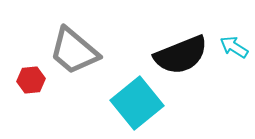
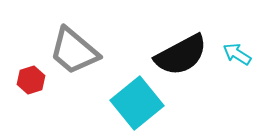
cyan arrow: moved 3 px right, 7 px down
black semicircle: rotated 6 degrees counterclockwise
red hexagon: rotated 12 degrees counterclockwise
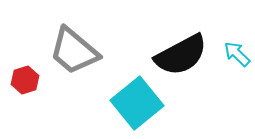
cyan arrow: rotated 12 degrees clockwise
red hexagon: moved 6 px left
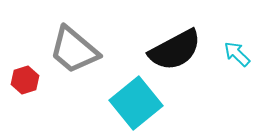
gray trapezoid: moved 1 px up
black semicircle: moved 6 px left, 5 px up
cyan square: moved 1 px left
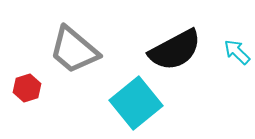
cyan arrow: moved 2 px up
red hexagon: moved 2 px right, 8 px down
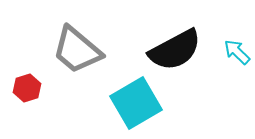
gray trapezoid: moved 3 px right
cyan square: rotated 9 degrees clockwise
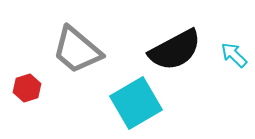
cyan arrow: moved 3 px left, 3 px down
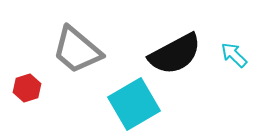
black semicircle: moved 4 px down
cyan square: moved 2 px left, 1 px down
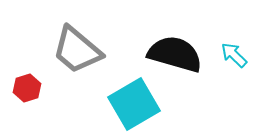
black semicircle: rotated 136 degrees counterclockwise
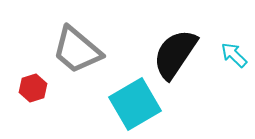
black semicircle: rotated 72 degrees counterclockwise
red hexagon: moved 6 px right
cyan square: moved 1 px right
